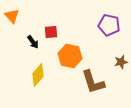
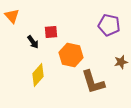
orange hexagon: moved 1 px right, 1 px up
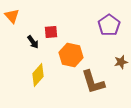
purple pentagon: rotated 25 degrees clockwise
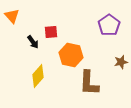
yellow diamond: moved 1 px down
brown L-shape: moved 4 px left, 1 px down; rotated 20 degrees clockwise
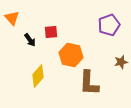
orange triangle: moved 2 px down
purple pentagon: rotated 15 degrees clockwise
black arrow: moved 3 px left, 2 px up
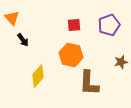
red square: moved 23 px right, 7 px up
black arrow: moved 7 px left
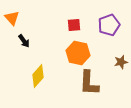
black arrow: moved 1 px right, 1 px down
orange hexagon: moved 7 px right, 2 px up
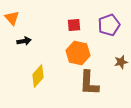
black arrow: rotated 64 degrees counterclockwise
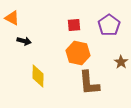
orange triangle: rotated 21 degrees counterclockwise
purple pentagon: rotated 15 degrees counterclockwise
black arrow: rotated 24 degrees clockwise
brown star: rotated 24 degrees counterclockwise
yellow diamond: rotated 40 degrees counterclockwise
brown L-shape: rotated 8 degrees counterclockwise
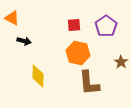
purple pentagon: moved 3 px left, 1 px down
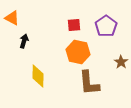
black arrow: rotated 88 degrees counterclockwise
orange hexagon: moved 1 px up
